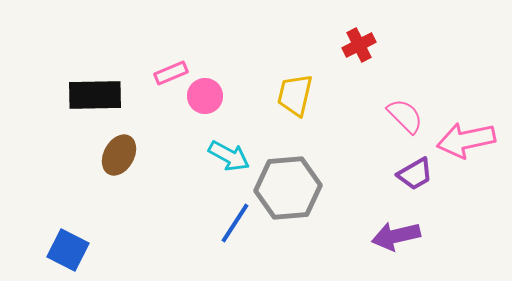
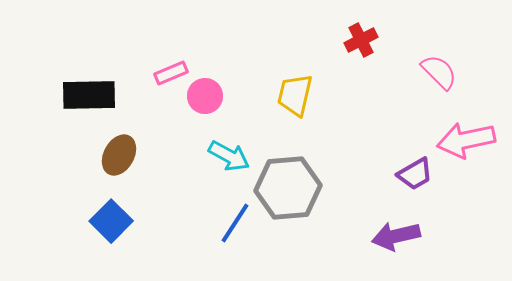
red cross: moved 2 px right, 5 px up
black rectangle: moved 6 px left
pink semicircle: moved 34 px right, 44 px up
blue square: moved 43 px right, 29 px up; rotated 18 degrees clockwise
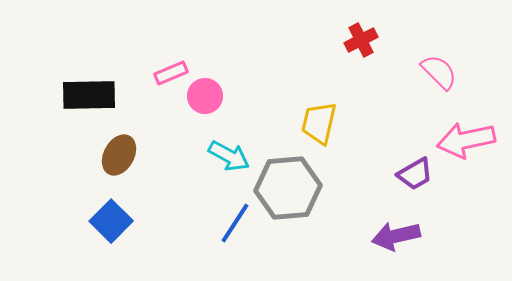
yellow trapezoid: moved 24 px right, 28 px down
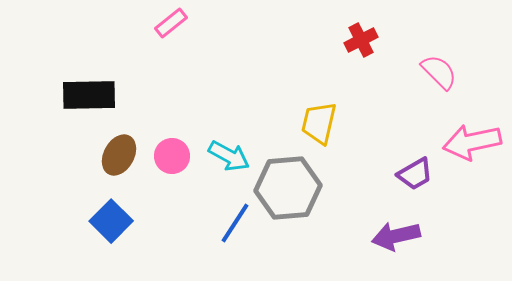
pink rectangle: moved 50 px up; rotated 16 degrees counterclockwise
pink circle: moved 33 px left, 60 px down
pink arrow: moved 6 px right, 2 px down
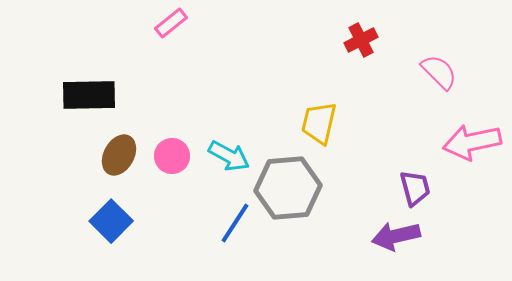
purple trapezoid: moved 14 px down; rotated 75 degrees counterclockwise
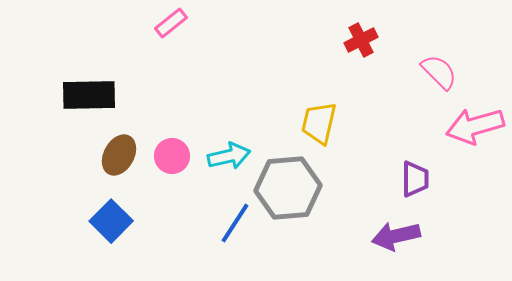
pink arrow: moved 3 px right, 16 px up; rotated 4 degrees counterclockwise
cyan arrow: rotated 42 degrees counterclockwise
purple trapezoid: moved 9 px up; rotated 15 degrees clockwise
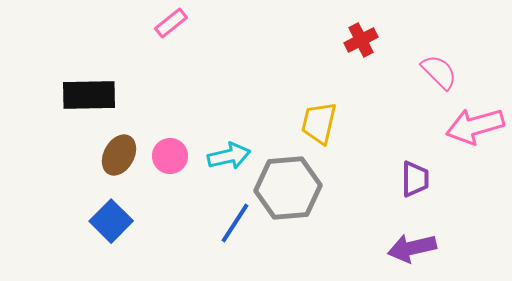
pink circle: moved 2 px left
purple arrow: moved 16 px right, 12 px down
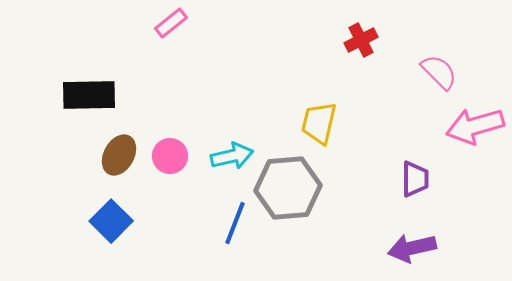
cyan arrow: moved 3 px right
blue line: rotated 12 degrees counterclockwise
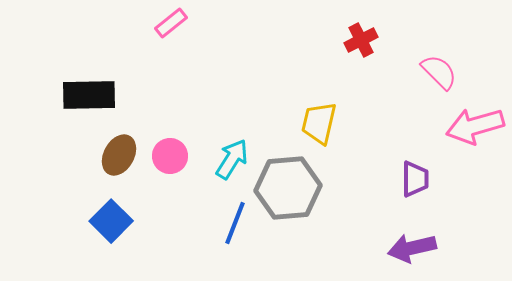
cyan arrow: moved 3 px down; rotated 45 degrees counterclockwise
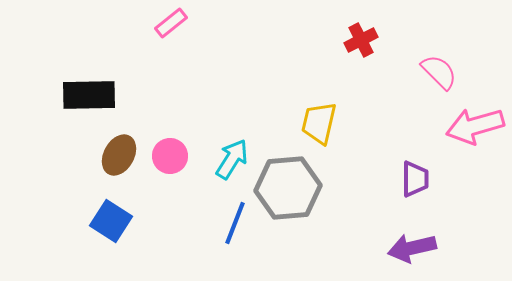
blue square: rotated 12 degrees counterclockwise
